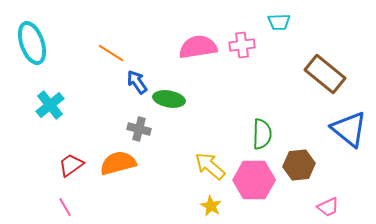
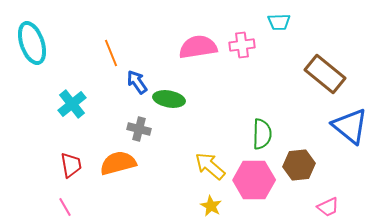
orange line: rotated 36 degrees clockwise
cyan cross: moved 22 px right, 1 px up
blue triangle: moved 1 px right, 3 px up
red trapezoid: rotated 116 degrees clockwise
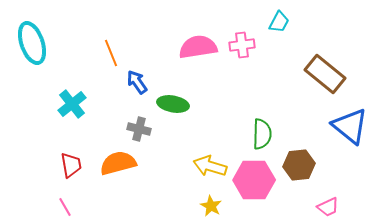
cyan trapezoid: rotated 60 degrees counterclockwise
green ellipse: moved 4 px right, 5 px down
yellow arrow: rotated 24 degrees counterclockwise
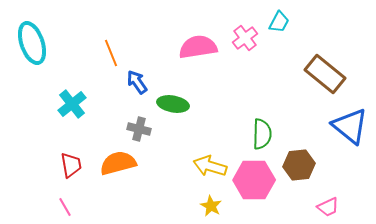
pink cross: moved 3 px right, 7 px up; rotated 30 degrees counterclockwise
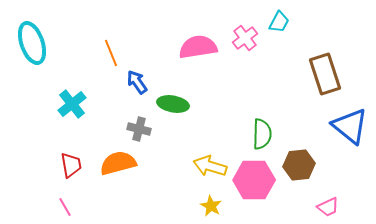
brown rectangle: rotated 33 degrees clockwise
